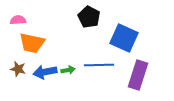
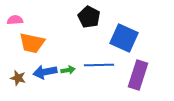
pink semicircle: moved 3 px left
brown star: moved 9 px down
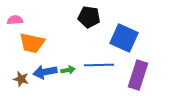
black pentagon: rotated 20 degrees counterclockwise
brown star: moved 3 px right, 1 px down
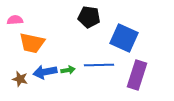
purple rectangle: moved 1 px left
brown star: moved 1 px left
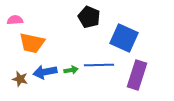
black pentagon: rotated 15 degrees clockwise
green arrow: moved 3 px right
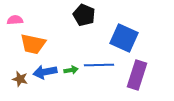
black pentagon: moved 5 px left, 2 px up
orange trapezoid: moved 1 px right, 1 px down
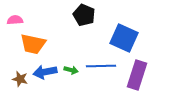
blue line: moved 2 px right, 1 px down
green arrow: rotated 24 degrees clockwise
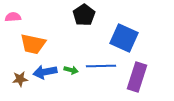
black pentagon: rotated 15 degrees clockwise
pink semicircle: moved 2 px left, 3 px up
purple rectangle: moved 2 px down
brown star: rotated 21 degrees counterclockwise
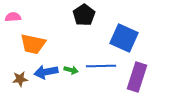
blue arrow: moved 1 px right
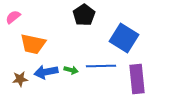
pink semicircle: rotated 35 degrees counterclockwise
blue square: rotated 8 degrees clockwise
purple rectangle: moved 2 px down; rotated 24 degrees counterclockwise
